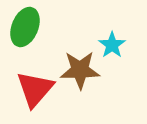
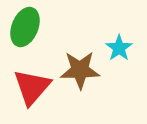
cyan star: moved 7 px right, 3 px down
red triangle: moved 3 px left, 2 px up
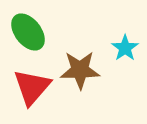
green ellipse: moved 3 px right, 5 px down; rotated 60 degrees counterclockwise
cyan star: moved 6 px right
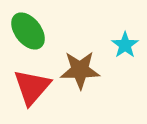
green ellipse: moved 1 px up
cyan star: moved 3 px up
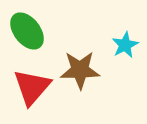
green ellipse: moved 1 px left
cyan star: rotated 8 degrees clockwise
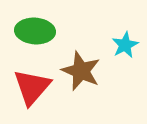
green ellipse: moved 8 px right; rotated 48 degrees counterclockwise
brown star: moved 1 px right, 1 px down; rotated 24 degrees clockwise
